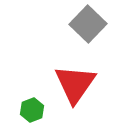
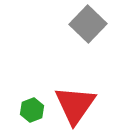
red triangle: moved 21 px down
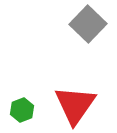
green hexagon: moved 10 px left
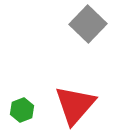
red triangle: rotated 6 degrees clockwise
